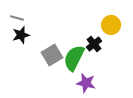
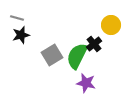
green semicircle: moved 3 px right, 2 px up
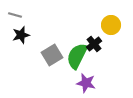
gray line: moved 2 px left, 3 px up
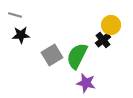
black star: rotated 12 degrees clockwise
black cross: moved 9 px right, 4 px up
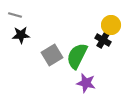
black cross: rotated 21 degrees counterclockwise
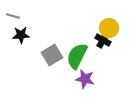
gray line: moved 2 px left, 1 px down
yellow circle: moved 2 px left, 3 px down
purple star: moved 1 px left, 4 px up
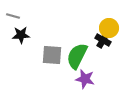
gray square: rotated 35 degrees clockwise
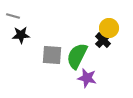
black cross: rotated 14 degrees clockwise
purple star: moved 2 px right, 1 px up
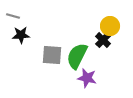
yellow circle: moved 1 px right, 2 px up
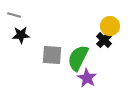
gray line: moved 1 px right, 1 px up
black cross: moved 1 px right
green semicircle: moved 1 px right, 2 px down
purple star: rotated 18 degrees clockwise
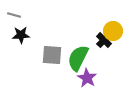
yellow circle: moved 3 px right, 5 px down
